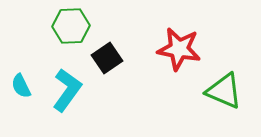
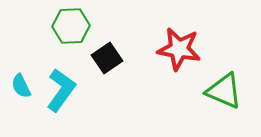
cyan L-shape: moved 6 px left
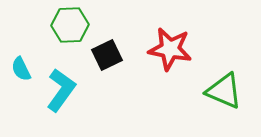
green hexagon: moved 1 px left, 1 px up
red star: moved 9 px left
black square: moved 3 px up; rotated 8 degrees clockwise
cyan semicircle: moved 17 px up
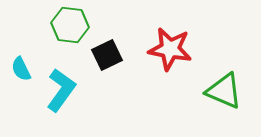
green hexagon: rotated 9 degrees clockwise
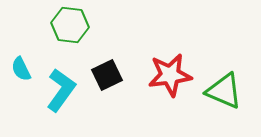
red star: moved 26 px down; rotated 18 degrees counterclockwise
black square: moved 20 px down
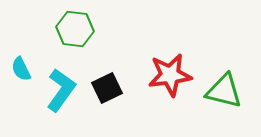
green hexagon: moved 5 px right, 4 px down
black square: moved 13 px down
green triangle: rotated 9 degrees counterclockwise
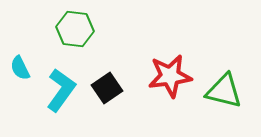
cyan semicircle: moved 1 px left, 1 px up
red star: moved 1 px down
black square: rotated 8 degrees counterclockwise
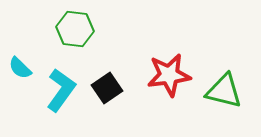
cyan semicircle: rotated 20 degrees counterclockwise
red star: moved 1 px left, 1 px up
